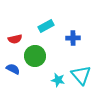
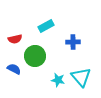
blue cross: moved 4 px down
blue semicircle: moved 1 px right
cyan triangle: moved 2 px down
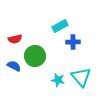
cyan rectangle: moved 14 px right
blue semicircle: moved 3 px up
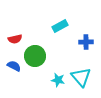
blue cross: moved 13 px right
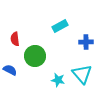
red semicircle: rotated 96 degrees clockwise
blue semicircle: moved 4 px left, 4 px down
cyan triangle: moved 1 px right, 3 px up
